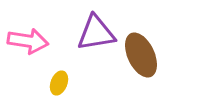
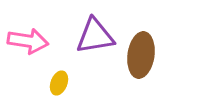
purple triangle: moved 1 px left, 3 px down
brown ellipse: rotated 33 degrees clockwise
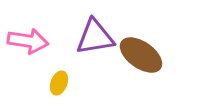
purple triangle: moved 1 px down
brown ellipse: rotated 63 degrees counterclockwise
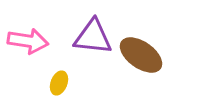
purple triangle: moved 2 px left; rotated 15 degrees clockwise
